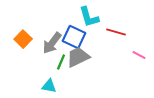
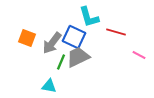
orange square: moved 4 px right, 1 px up; rotated 24 degrees counterclockwise
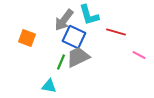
cyan L-shape: moved 2 px up
gray arrow: moved 12 px right, 23 px up
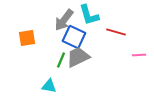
orange square: rotated 30 degrees counterclockwise
pink line: rotated 32 degrees counterclockwise
green line: moved 2 px up
